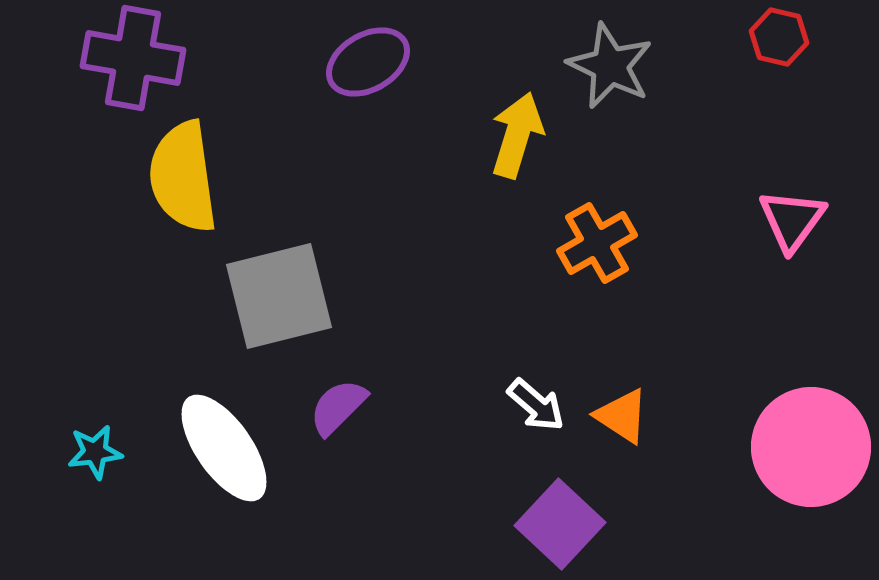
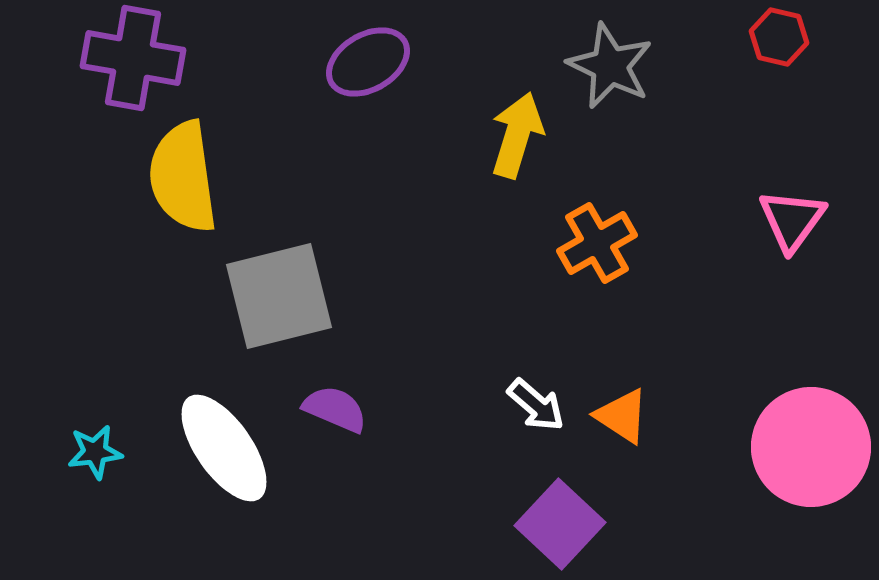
purple semicircle: moved 3 px left, 2 px down; rotated 68 degrees clockwise
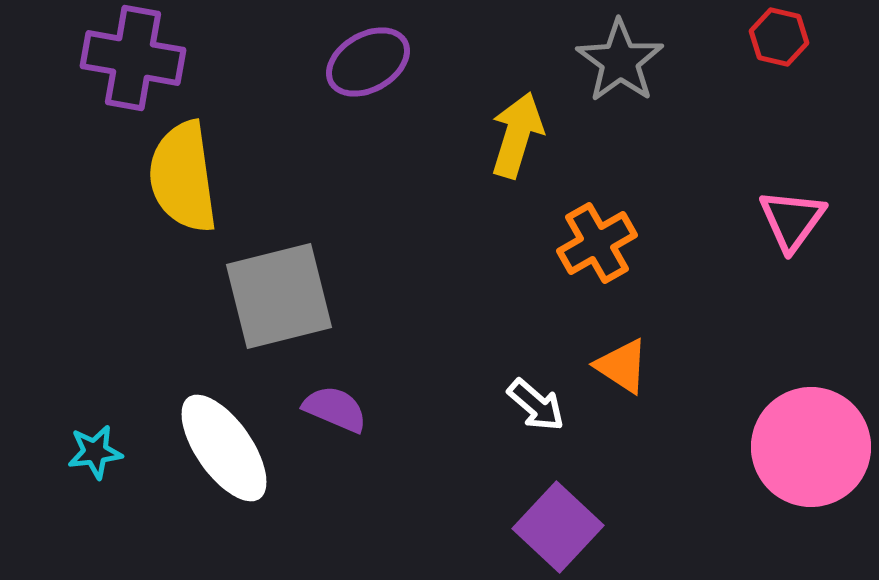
gray star: moved 10 px right, 5 px up; rotated 10 degrees clockwise
orange triangle: moved 50 px up
purple square: moved 2 px left, 3 px down
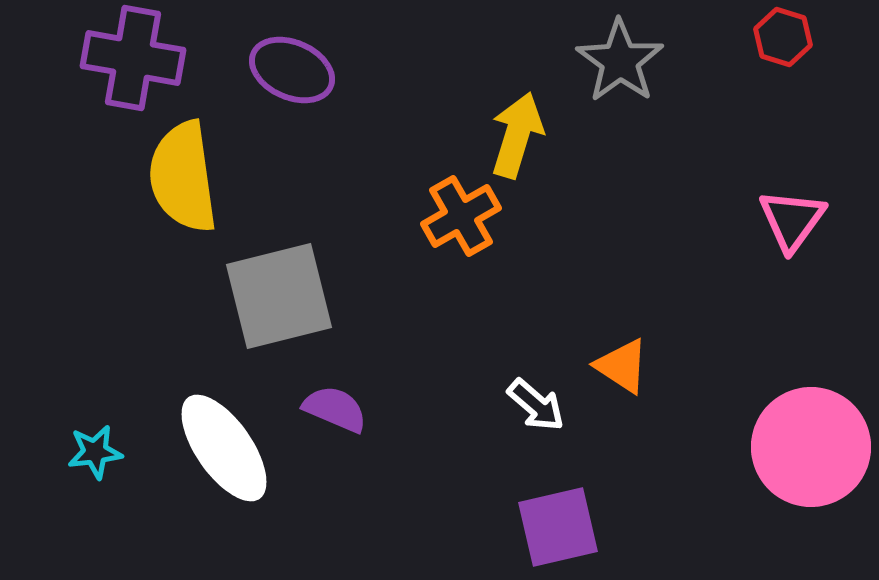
red hexagon: moved 4 px right; rotated 4 degrees clockwise
purple ellipse: moved 76 px left, 8 px down; rotated 54 degrees clockwise
orange cross: moved 136 px left, 27 px up
purple square: rotated 34 degrees clockwise
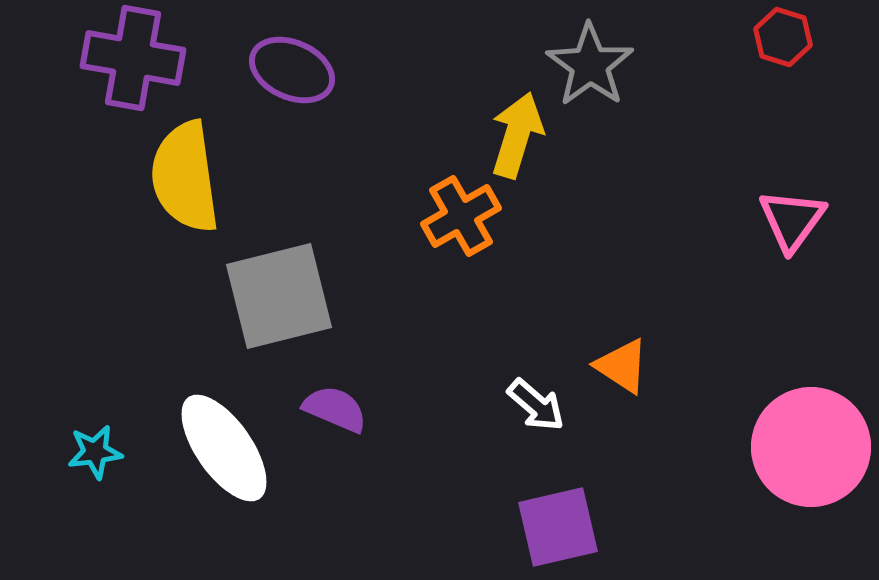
gray star: moved 30 px left, 4 px down
yellow semicircle: moved 2 px right
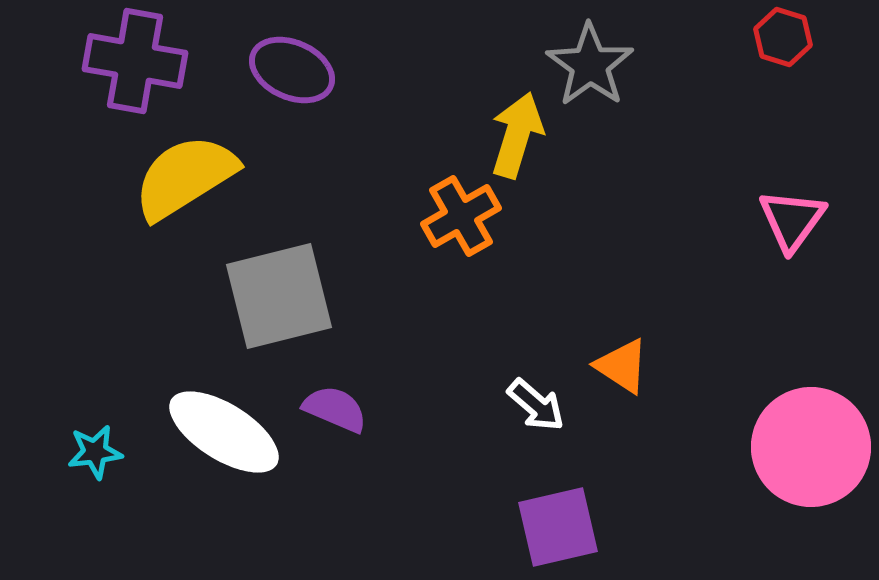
purple cross: moved 2 px right, 3 px down
yellow semicircle: rotated 66 degrees clockwise
white ellipse: moved 16 px up; rotated 23 degrees counterclockwise
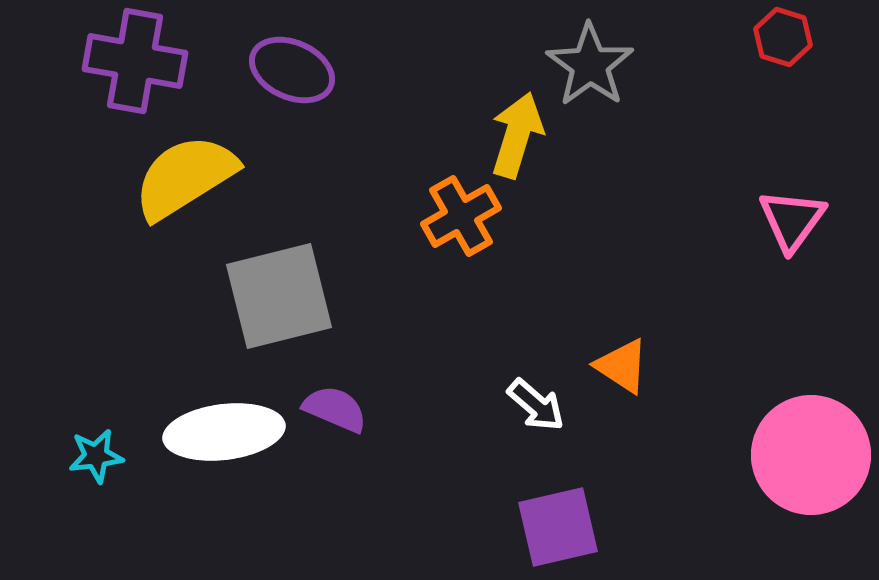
white ellipse: rotated 39 degrees counterclockwise
pink circle: moved 8 px down
cyan star: moved 1 px right, 4 px down
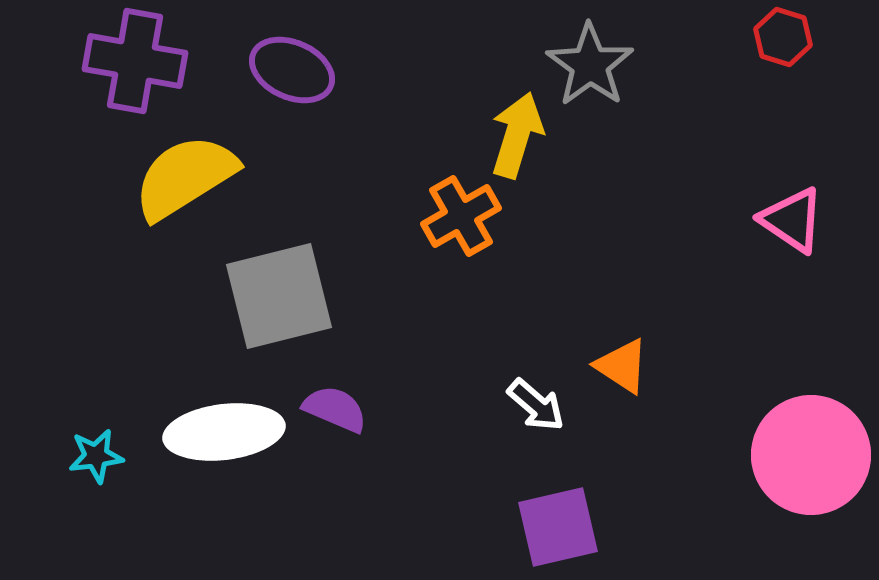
pink triangle: rotated 32 degrees counterclockwise
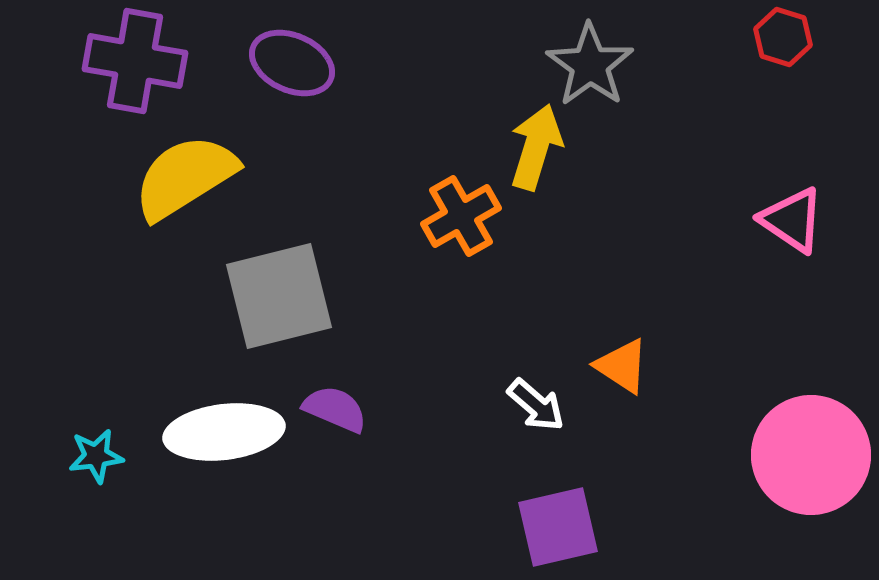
purple ellipse: moved 7 px up
yellow arrow: moved 19 px right, 12 px down
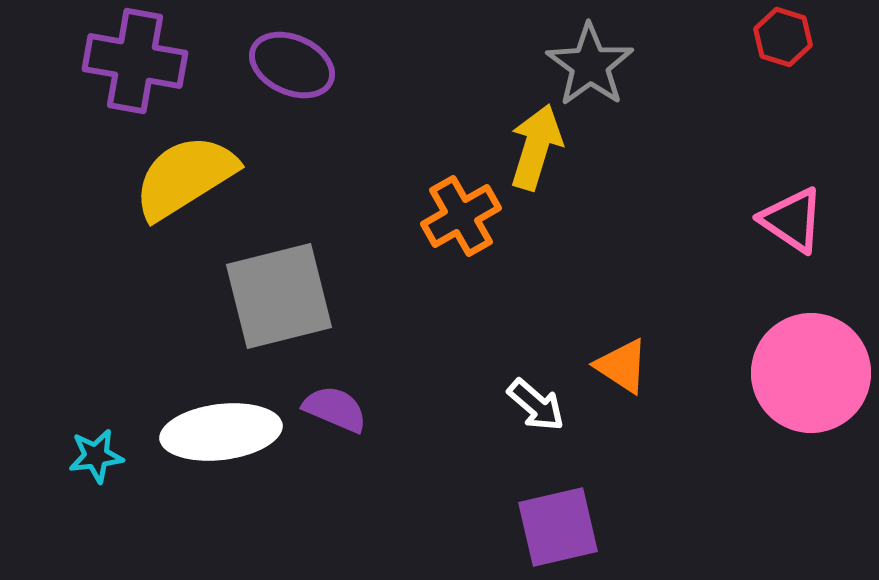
purple ellipse: moved 2 px down
white ellipse: moved 3 px left
pink circle: moved 82 px up
